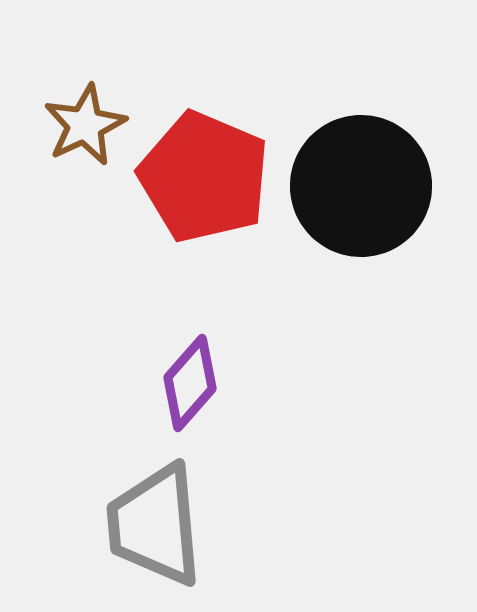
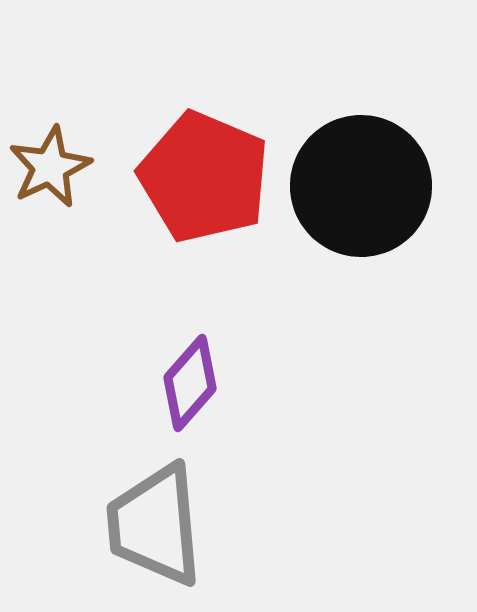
brown star: moved 35 px left, 42 px down
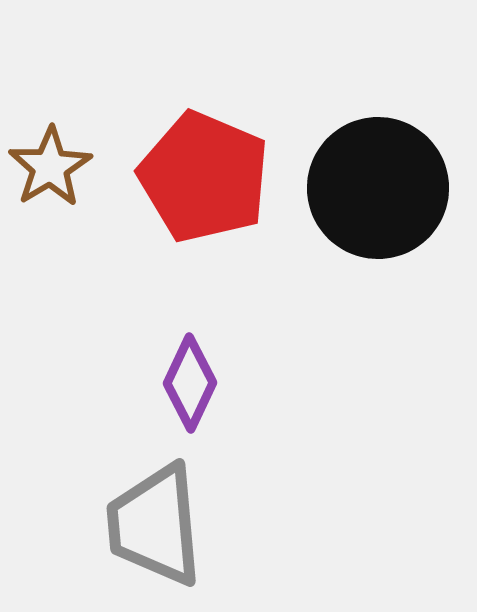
brown star: rotated 6 degrees counterclockwise
black circle: moved 17 px right, 2 px down
purple diamond: rotated 16 degrees counterclockwise
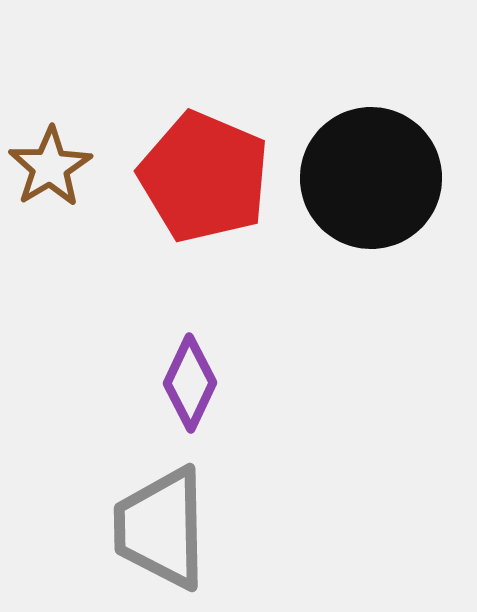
black circle: moved 7 px left, 10 px up
gray trapezoid: moved 6 px right, 3 px down; rotated 4 degrees clockwise
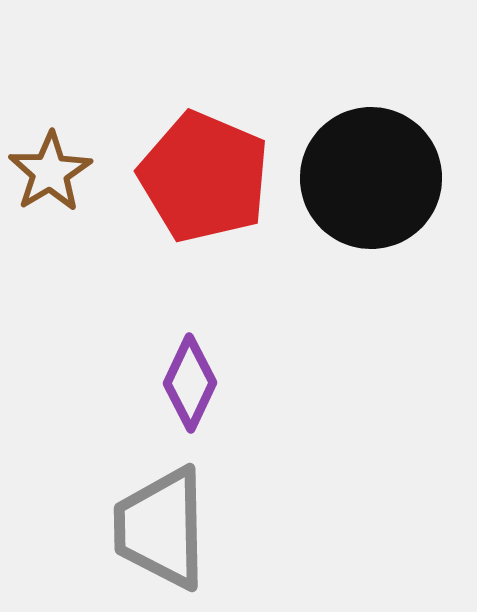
brown star: moved 5 px down
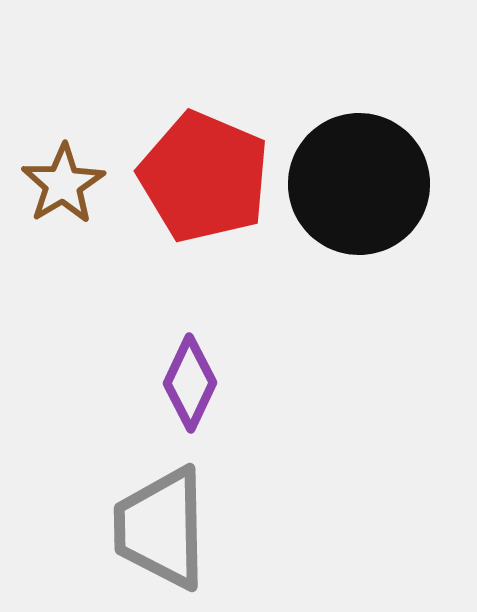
brown star: moved 13 px right, 12 px down
black circle: moved 12 px left, 6 px down
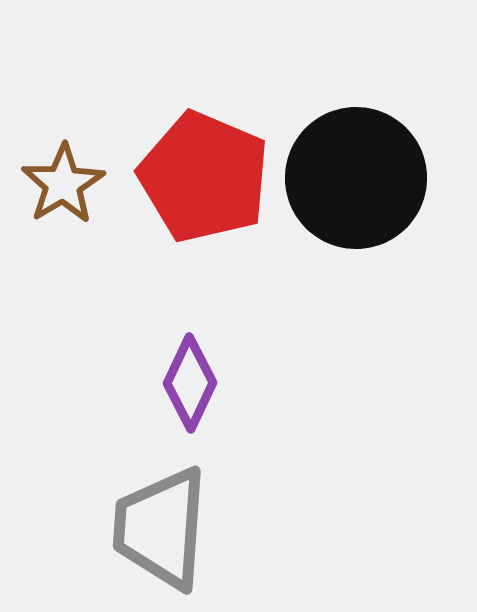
black circle: moved 3 px left, 6 px up
gray trapezoid: rotated 5 degrees clockwise
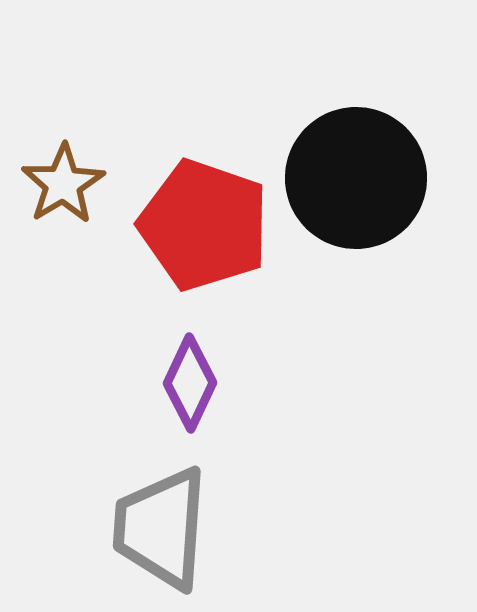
red pentagon: moved 48 px down; rotated 4 degrees counterclockwise
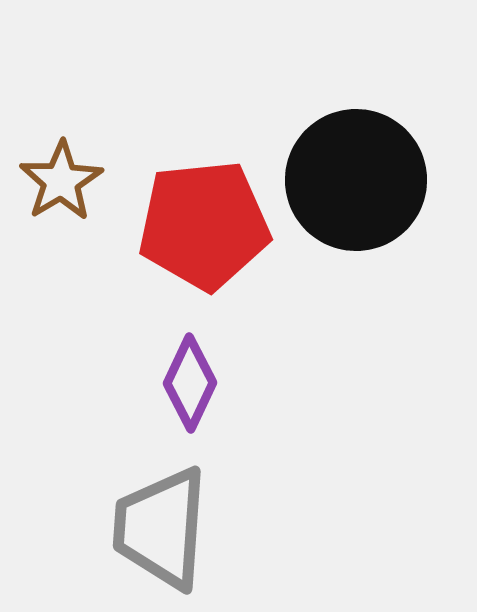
black circle: moved 2 px down
brown star: moved 2 px left, 3 px up
red pentagon: rotated 25 degrees counterclockwise
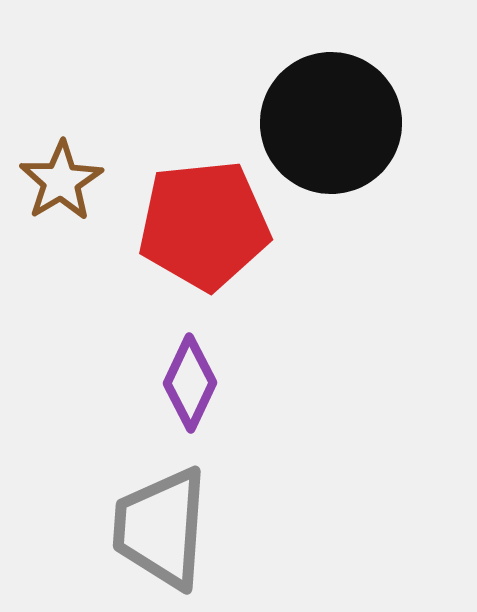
black circle: moved 25 px left, 57 px up
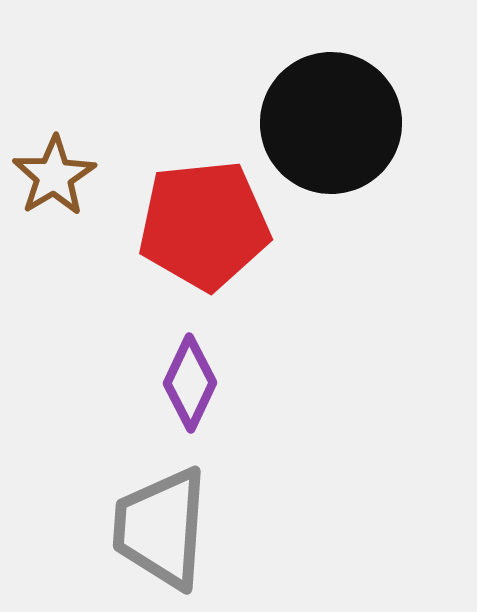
brown star: moved 7 px left, 5 px up
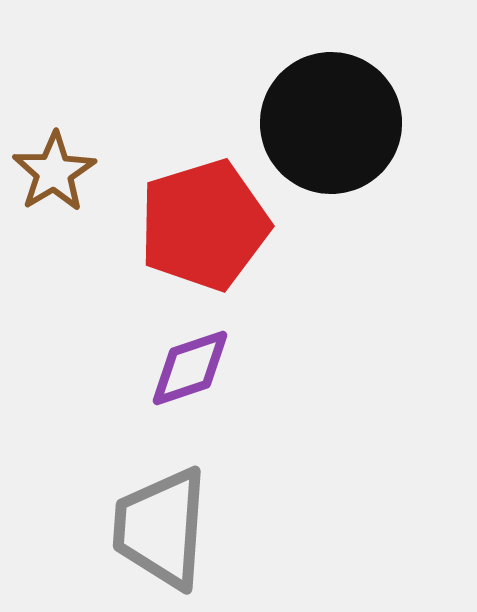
brown star: moved 4 px up
red pentagon: rotated 11 degrees counterclockwise
purple diamond: moved 15 px up; rotated 46 degrees clockwise
